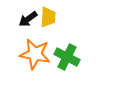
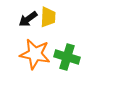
green cross: rotated 10 degrees counterclockwise
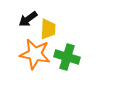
yellow trapezoid: moved 12 px down
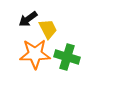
yellow trapezoid: rotated 30 degrees counterclockwise
orange star: rotated 12 degrees counterclockwise
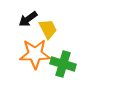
green cross: moved 4 px left, 7 px down
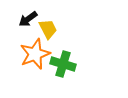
orange star: rotated 20 degrees counterclockwise
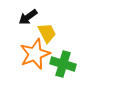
black arrow: moved 2 px up
yellow trapezoid: moved 1 px left, 4 px down
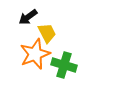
green cross: moved 1 px right, 1 px down
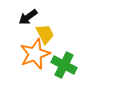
yellow trapezoid: moved 2 px left, 1 px down
green cross: rotated 10 degrees clockwise
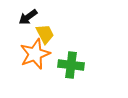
green cross: moved 7 px right; rotated 20 degrees counterclockwise
